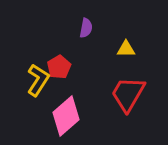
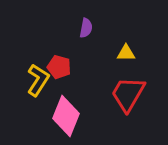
yellow triangle: moved 4 px down
red pentagon: rotated 25 degrees counterclockwise
pink diamond: rotated 27 degrees counterclockwise
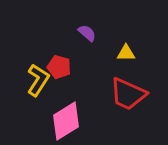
purple semicircle: moved 1 px right, 5 px down; rotated 60 degrees counterclockwise
red trapezoid: rotated 96 degrees counterclockwise
pink diamond: moved 5 px down; rotated 36 degrees clockwise
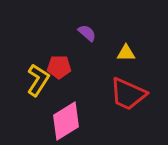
red pentagon: rotated 15 degrees counterclockwise
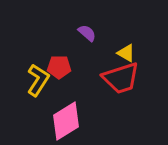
yellow triangle: rotated 30 degrees clockwise
red trapezoid: moved 7 px left, 16 px up; rotated 42 degrees counterclockwise
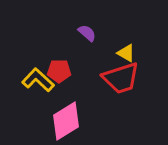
red pentagon: moved 4 px down
yellow L-shape: rotated 80 degrees counterclockwise
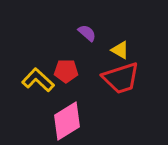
yellow triangle: moved 6 px left, 3 px up
red pentagon: moved 7 px right
pink diamond: moved 1 px right
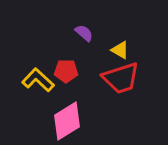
purple semicircle: moved 3 px left
